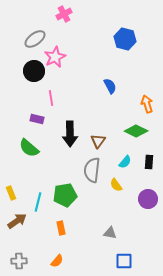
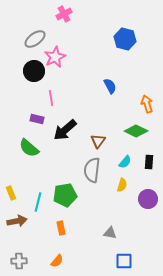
black arrow: moved 5 px left, 4 px up; rotated 50 degrees clockwise
yellow semicircle: moved 6 px right; rotated 128 degrees counterclockwise
brown arrow: rotated 24 degrees clockwise
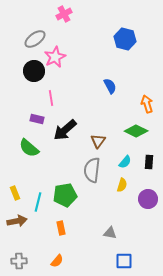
yellow rectangle: moved 4 px right
